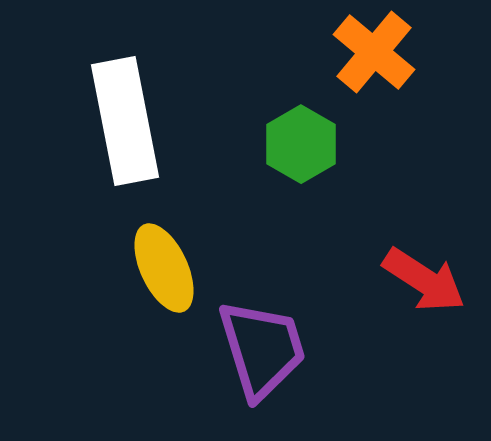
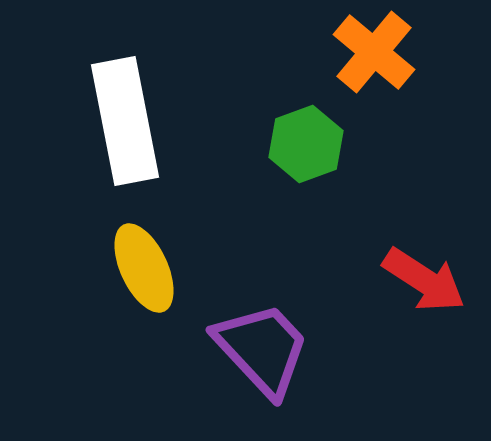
green hexagon: moved 5 px right; rotated 10 degrees clockwise
yellow ellipse: moved 20 px left
purple trapezoid: rotated 26 degrees counterclockwise
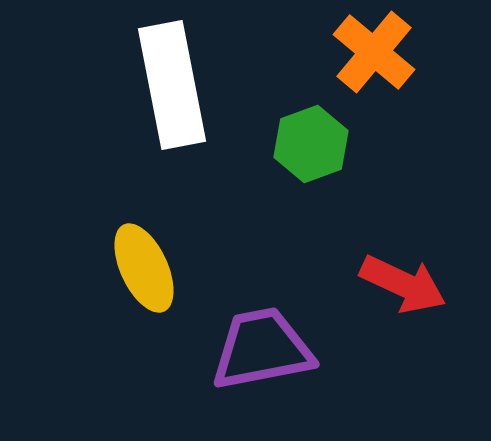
white rectangle: moved 47 px right, 36 px up
green hexagon: moved 5 px right
red arrow: moved 21 px left, 4 px down; rotated 8 degrees counterclockwise
purple trapezoid: rotated 58 degrees counterclockwise
